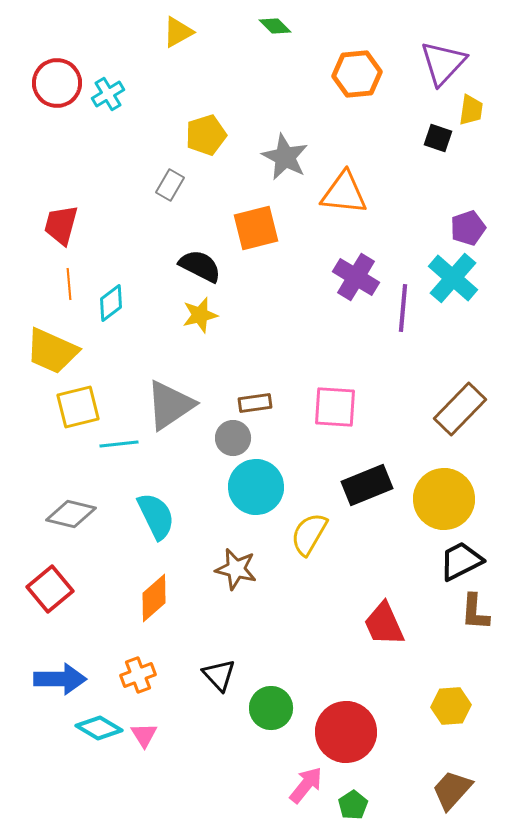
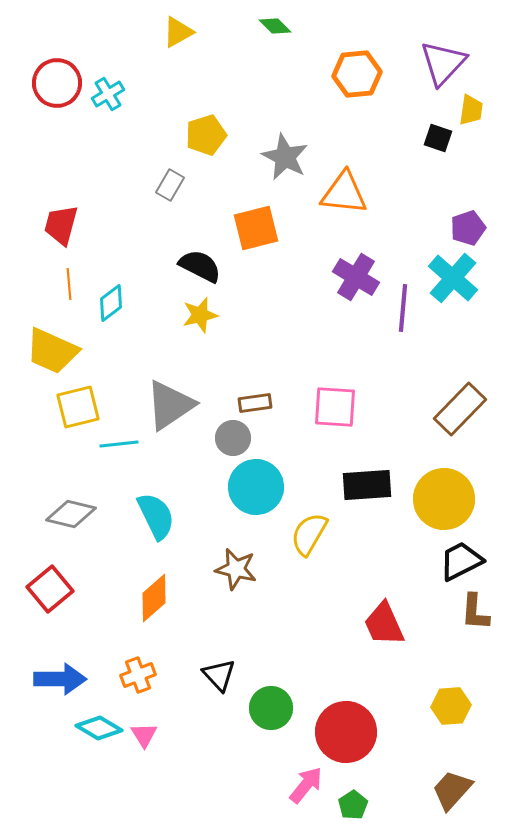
black rectangle at (367, 485): rotated 18 degrees clockwise
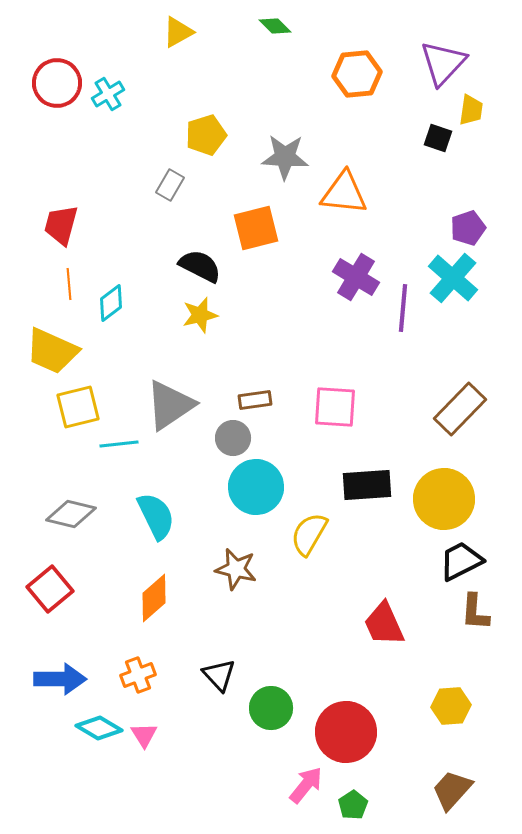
gray star at (285, 157): rotated 24 degrees counterclockwise
brown rectangle at (255, 403): moved 3 px up
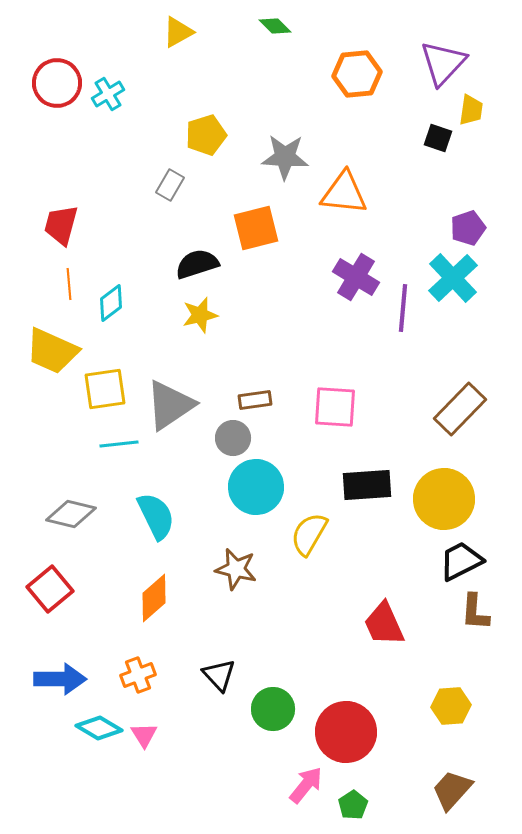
black semicircle at (200, 266): moved 3 px left, 2 px up; rotated 45 degrees counterclockwise
cyan cross at (453, 278): rotated 6 degrees clockwise
yellow square at (78, 407): moved 27 px right, 18 px up; rotated 6 degrees clockwise
green circle at (271, 708): moved 2 px right, 1 px down
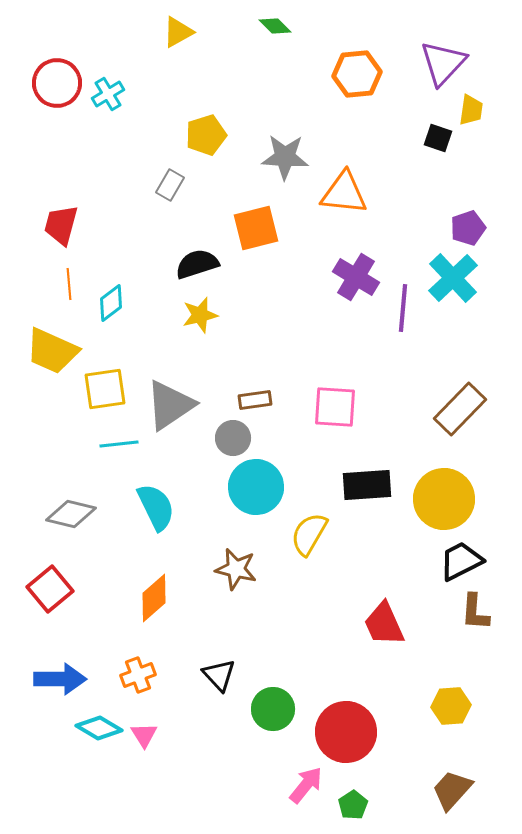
cyan semicircle at (156, 516): moved 9 px up
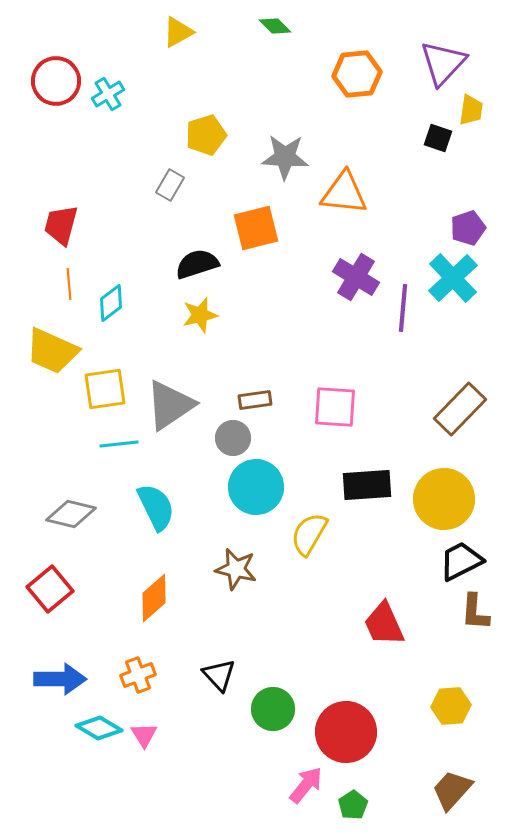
red circle at (57, 83): moved 1 px left, 2 px up
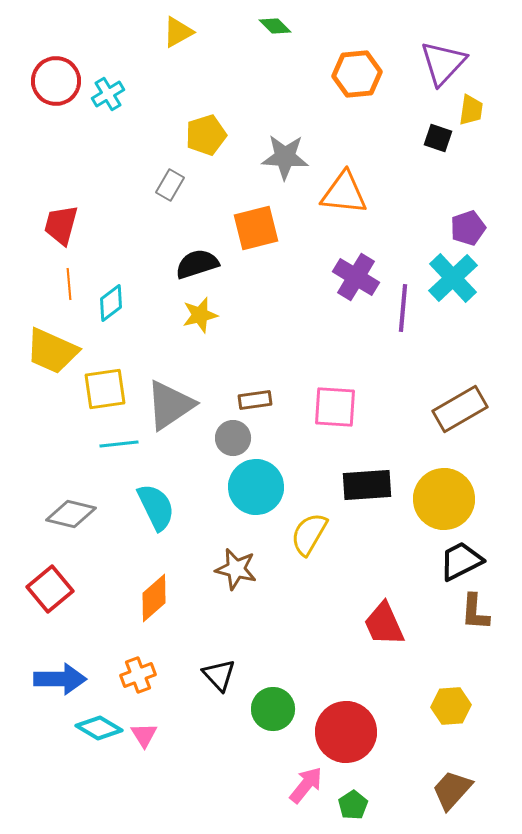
brown rectangle at (460, 409): rotated 16 degrees clockwise
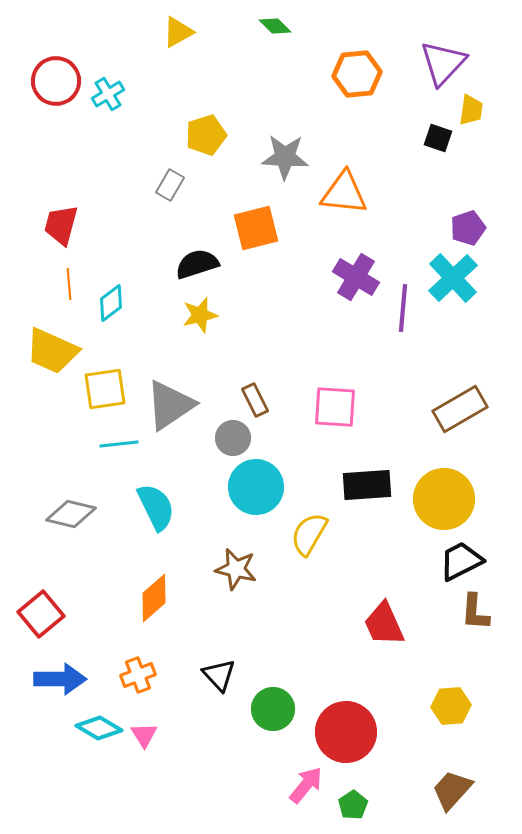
brown rectangle at (255, 400): rotated 72 degrees clockwise
red square at (50, 589): moved 9 px left, 25 px down
